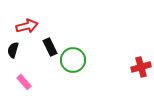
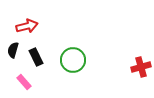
black rectangle: moved 14 px left, 10 px down
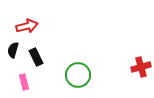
green circle: moved 5 px right, 15 px down
pink rectangle: rotated 28 degrees clockwise
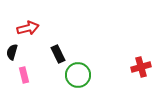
red arrow: moved 1 px right, 2 px down
black semicircle: moved 1 px left, 2 px down
black rectangle: moved 22 px right, 3 px up
pink rectangle: moved 7 px up
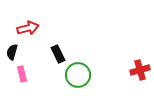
red cross: moved 1 px left, 3 px down
pink rectangle: moved 2 px left, 1 px up
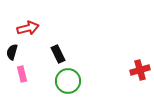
green circle: moved 10 px left, 6 px down
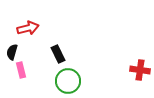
red cross: rotated 24 degrees clockwise
pink rectangle: moved 1 px left, 4 px up
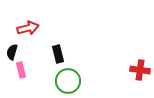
black rectangle: rotated 12 degrees clockwise
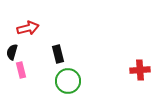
red cross: rotated 12 degrees counterclockwise
